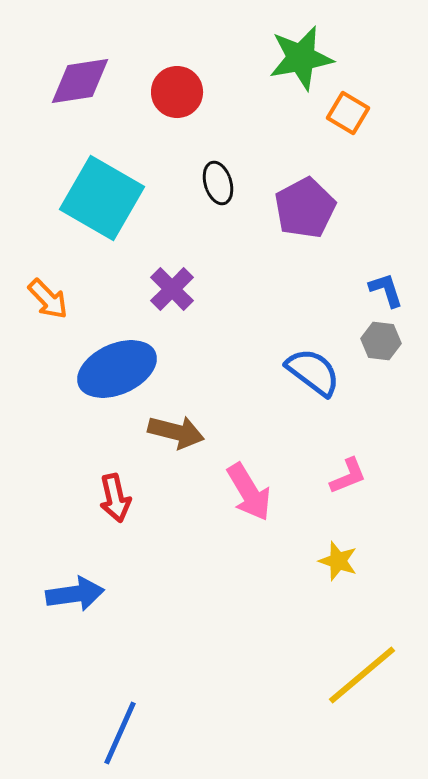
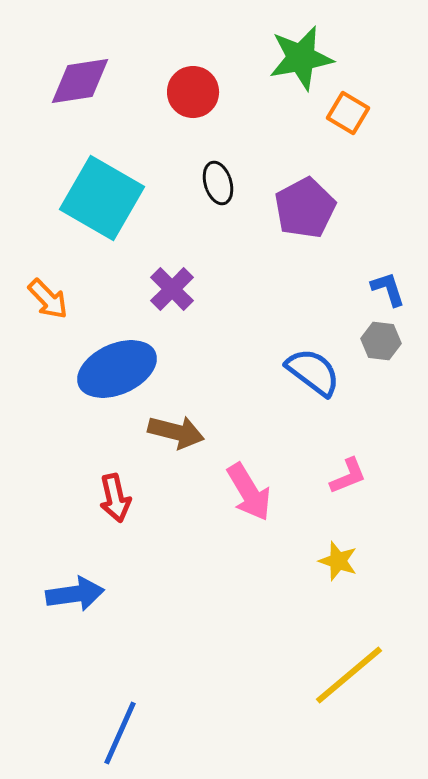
red circle: moved 16 px right
blue L-shape: moved 2 px right, 1 px up
yellow line: moved 13 px left
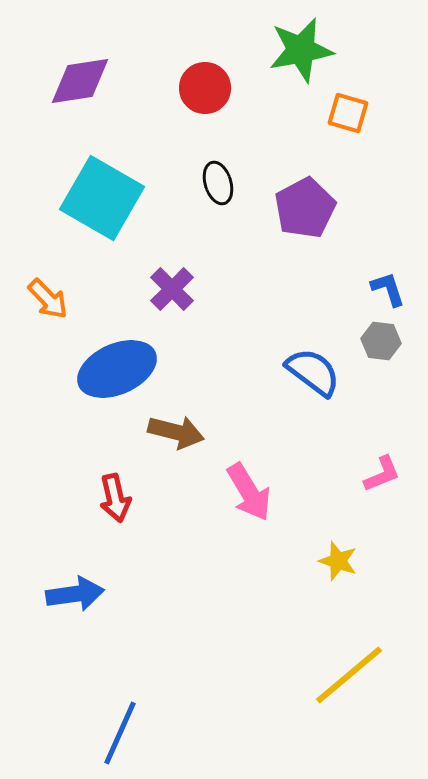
green star: moved 8 px up
red circle: moved 12 px right, 4 px up
orange square: rotated 15 degrees counterclockwise
pink L-shape: moved 34 px right, 2 px up
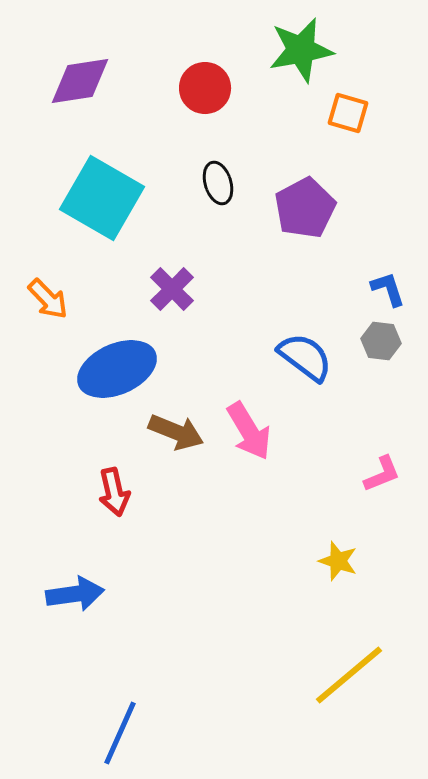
blue semicircle: moved 8 px left, 15 px up
brown arrow: rotated 8 degrees clockwise
pink arrow: moved 61 px up
red arrow: moved 1 px left, 6 px up
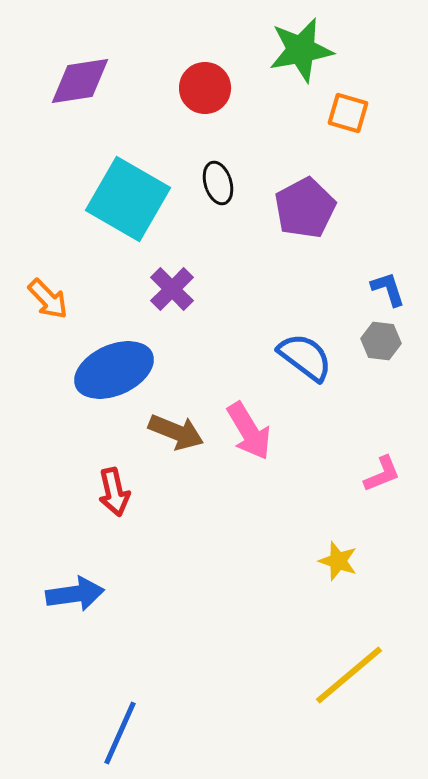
cyan square: moved 26 px right, 1 px down
blue ellipse: moved 3 px left, 1 px down
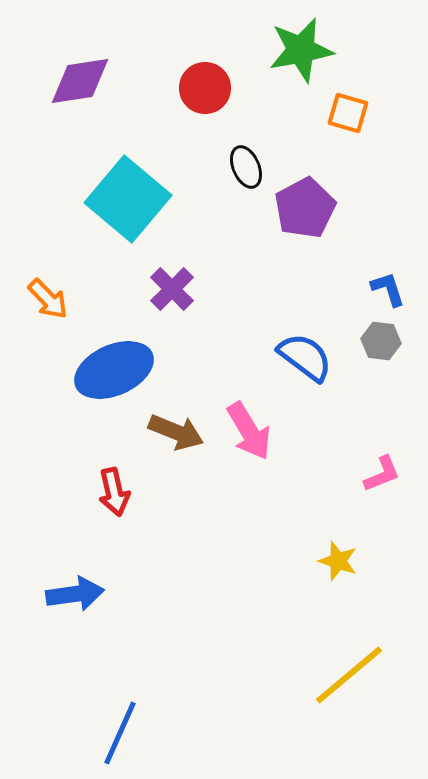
black ellipse: moved 28 px right, 16 px up; rotated 6 degrees counterclockwise
cyan square: rotated 10 degrees clockwise
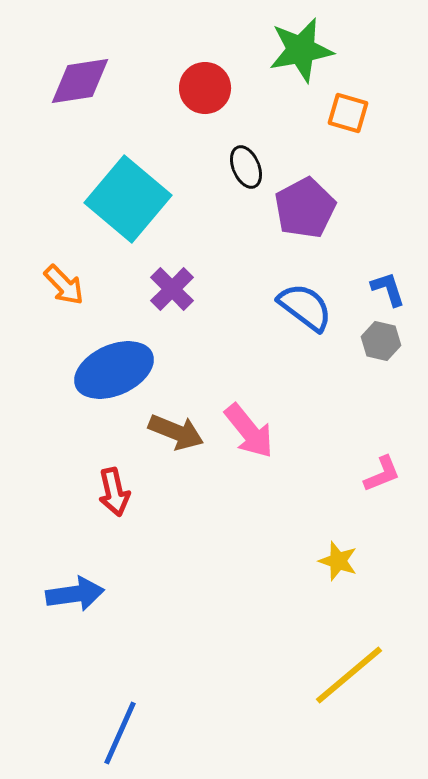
orange arrow: moved 16 px right, 14 px up
gray hexagon: rotated 6 degrees clockwise
blue semicircle: moved 50 px up
pink arrow: rotated 8 degrees counterclockwise
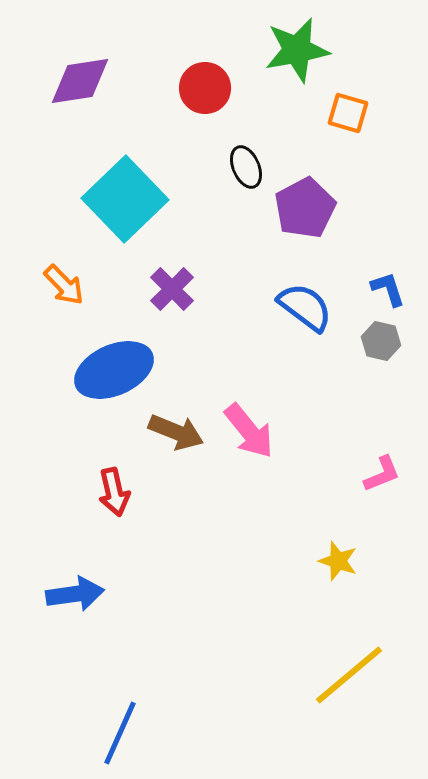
green star: moved 4 px left
cyan square: moved 3 px left; rotated 6 degrees clockwise
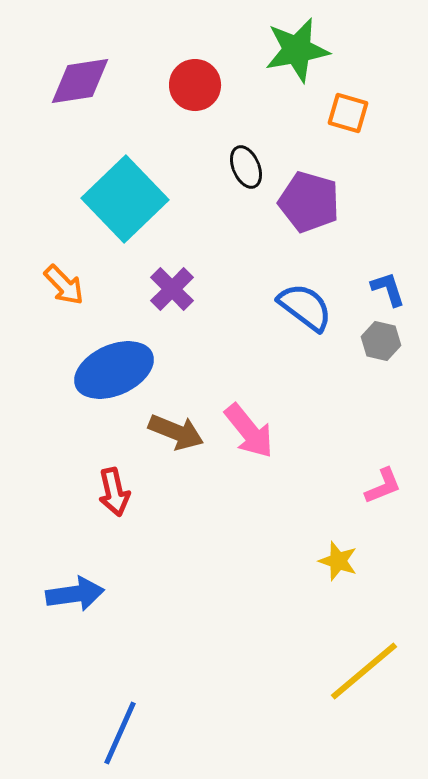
red circle: moved 10 px left, 3 px up
purple pentagon: moved 4 px right, 6 px up; rotated 28 degrees counterclockwise
pink L-shape: moved 1 px right, 12 px down
yellow line: moved 15 px right, 4 px up
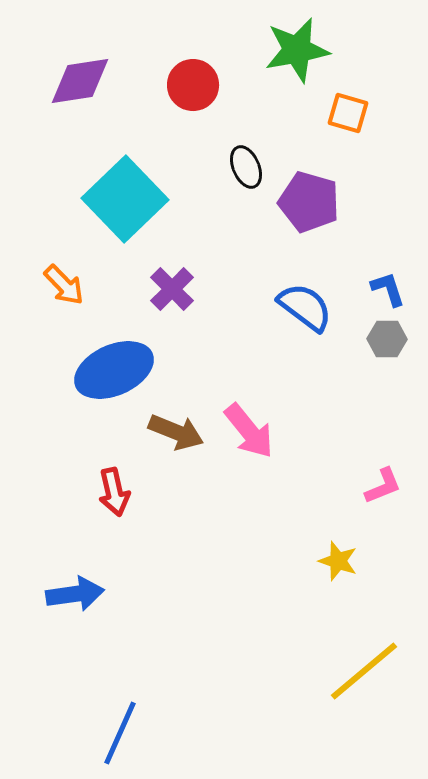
red circle: moved 2 px left
gray hexagon: moved 6 px right, 2 px up; rotated 12 degrees counterclockwise
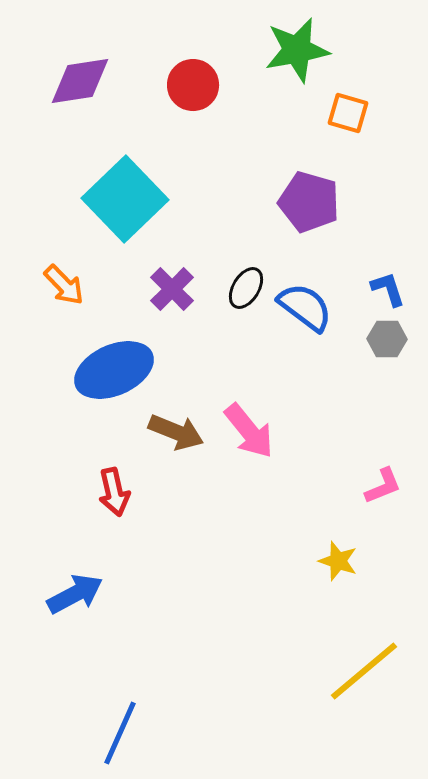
black ellipse: moved 121 px down; rotated 54 degrees clockwise
blue arrow: rotated 20 degrees counterclockwise
